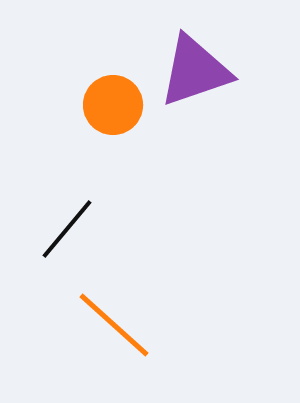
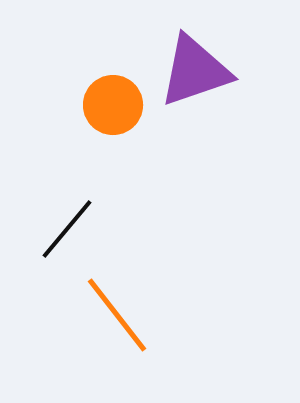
orange line: moved 3 px right, 10 px up; rotated 10 degrees clockwise
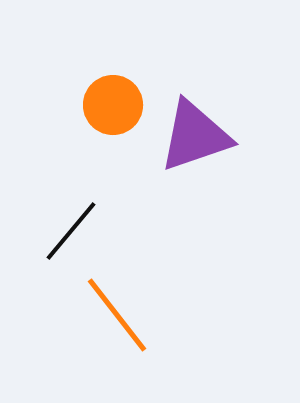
purple triangle: moved 65 px down
black line: moved 4 px right, 2 px down
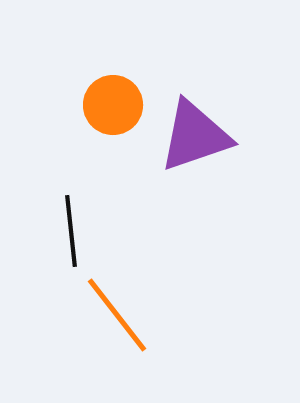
black line: rotated 46 degrees counterclockwise
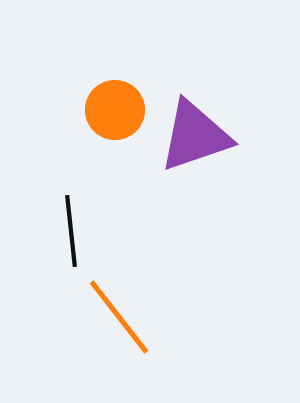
orange circle: moved 2 px right, 5 px down
orange line: moved 2 px right, 2 px down
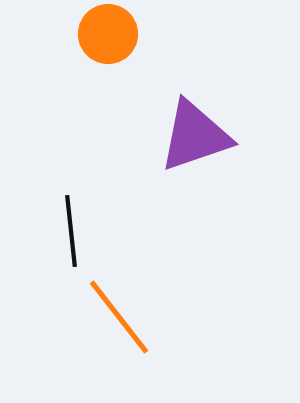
orange circle: moved 7 px left, 76 px up
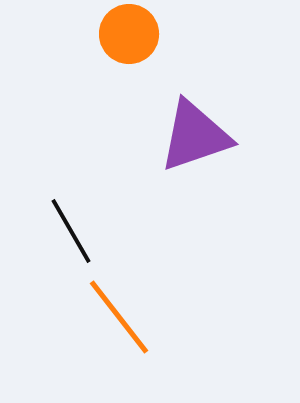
orange circle: moved 21 px right
black line: rotated 24 degrees counterclockwise
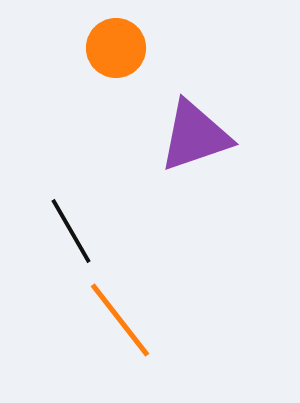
orange circle: moved 13 px left, 14 px down
orange line: moved 1 px right, 3 px down
